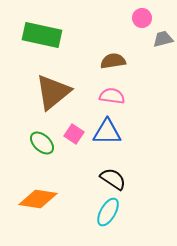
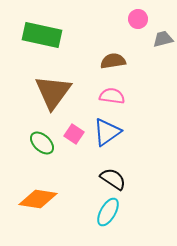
pink circle: moved 4 px left, 1 px down
brown triangle: rotated 15 degrees counterclockwise
blue triangle: rotated 36 degrees counterclockwise
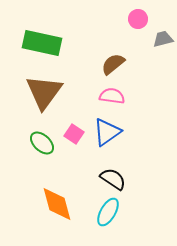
green rectangle: moved 8 px down
brown semicircle: moved 3 px down; rotated 30 degrees counterclockwise
brown triangle: moved 9 px left
orange diamond: moved 19 px right, 5 px down; rotated 66 degrees clockwise
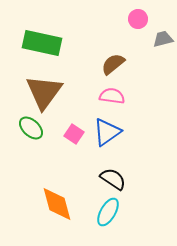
green ellipse: moved 11 px left, 15 px up
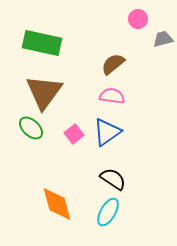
pink square: rotated 18 degrees clockwise
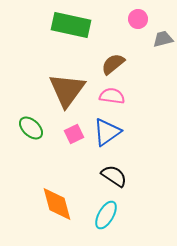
green rectangle: moved 29 px right, 18 px up
brown triangle: moved 23 px right, 2 px up
pink square: rotated 12 degrees clockwise
black semicircle: moved 1 px right, 3 px up
cyan ellipse: moved 2 px left, 3 px down
